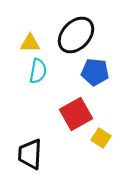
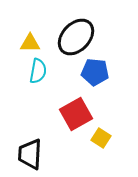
black ellipse: moved 2 px down
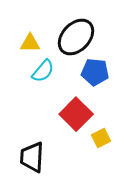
cyan semicircle: moved 5 px right; rotated 30 degrees clockwise
red square: rotated 16 degrees counterclockwise
yellow square: rotated 30 degrees clockwise
black trapezoid: moved 2 px right, 3 px down
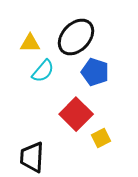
blue pentagon: rotated 12 degrees clockwise
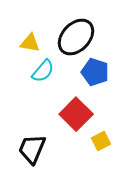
yellow triangle: rotated 10 degrees clockwise
yellow square: moved 3 px down
black trapezoid: moved 8 px up; rotated 20 degrees clockwise
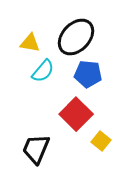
blue pentagon: moved 7 px left, 2 px down; rotated 12 degrees counterclockwise
yellow square: rotated 24 degrees counterclockwise
black trapezoid: moved 4 px right
